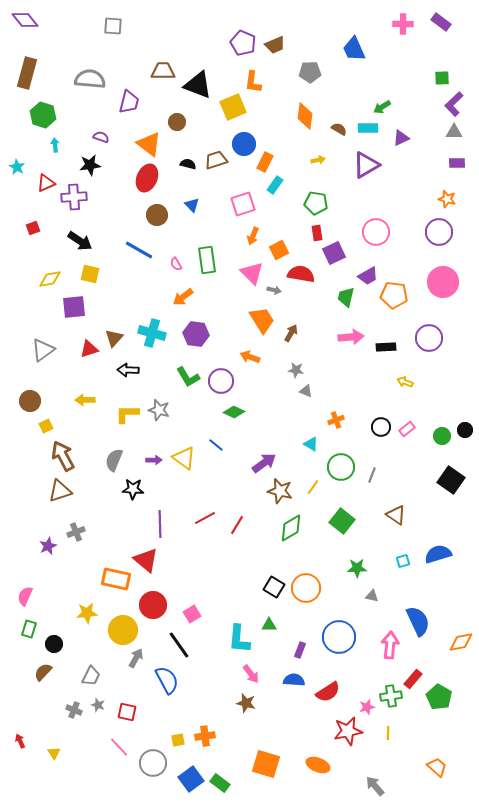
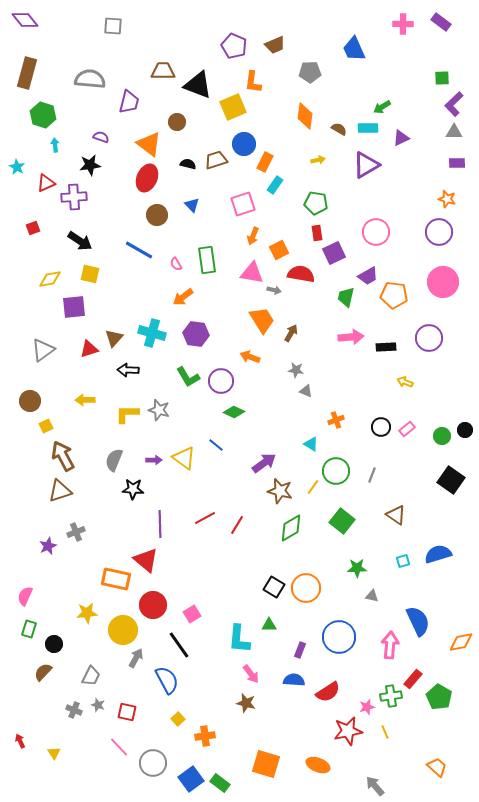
purple pentagon at (243, 43): moved 9 px left, 3 px down
pink triangle at (252, 273): rotated 35 degrees counterclockwise
green circle at (341, 467): moved 5 px left, 4 px down
yellow line at (388, 733): moved 3 px left, 1 px up; rotated 24 degrees counterclockwise
yellow square at (178, 740): moved 21 px up; rotated 32 degrees counterclockwise
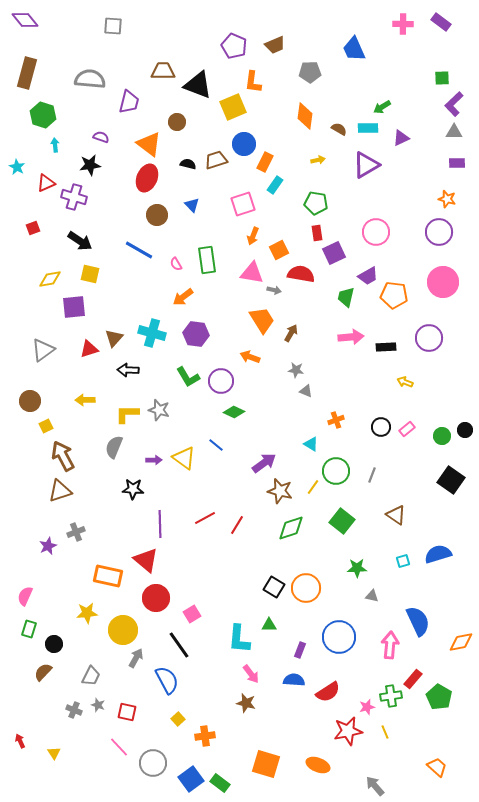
purple cross at (74, 197): rotated 20 degrees clockwise
gray semicircle at (114, 460): moved 13 px up
green diamond at (291, 528): rotated 12 degrees clockwise
orange rectangle at (116, 579): moved 8 px left, 3 px up
red circle at (153, 605): moved 3 px right, 7 px up
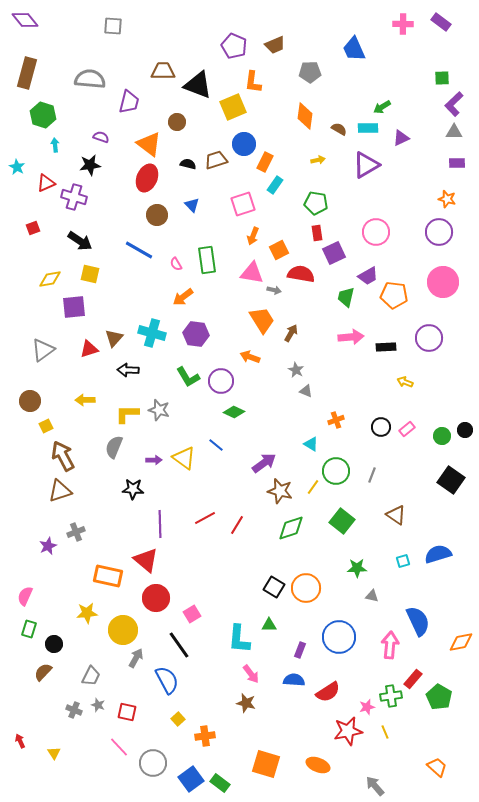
gray star at (296, 370): rotated 21 degrees clockwise
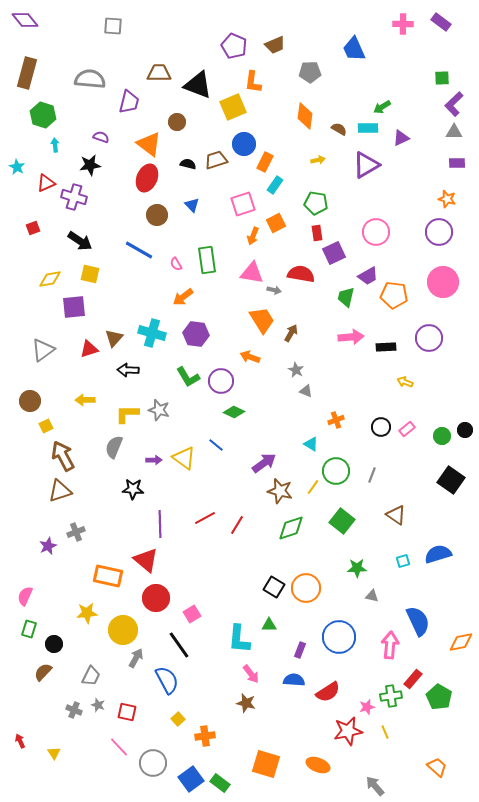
brown trapezoid at (163, 71): moved 4 px left, 2 px down
orange square at (279, 250): moved 3 px left, 27 px up
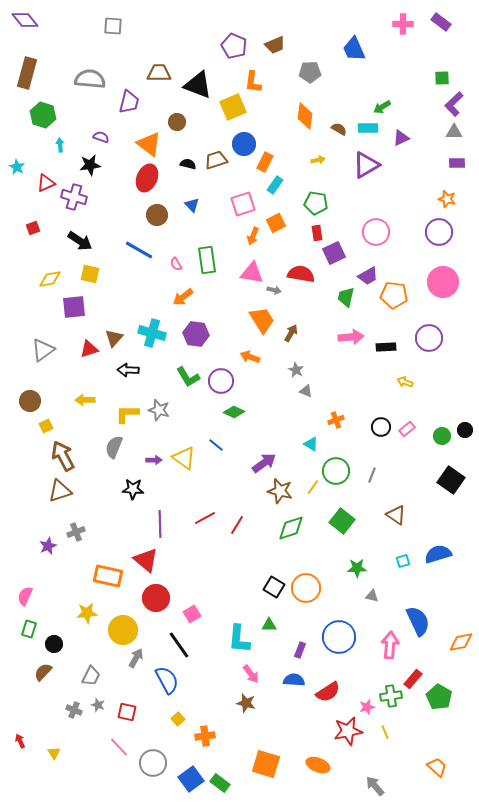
cyan arrow at (55, 145): moved 5 px right
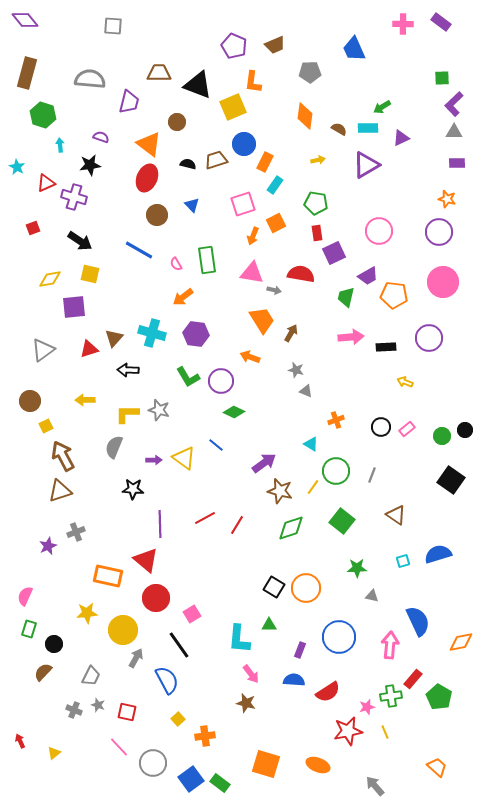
pink circle at (376, 232): moved 3 px right, 1 px up
gray star at (296, 370): rotated 14 degrees counterclockwise
yellow triangle at (54, 753): rotated 24 degrees clockwise
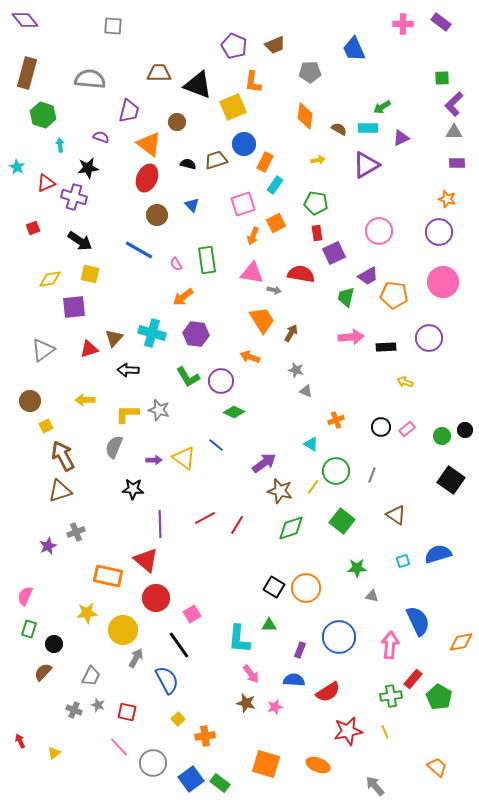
purple trapezoid at (129, 102): moved 9 px down
black star at (90, 165): moved 2 px left, 3 px down
pink star at (367, 707): moved 92 px left
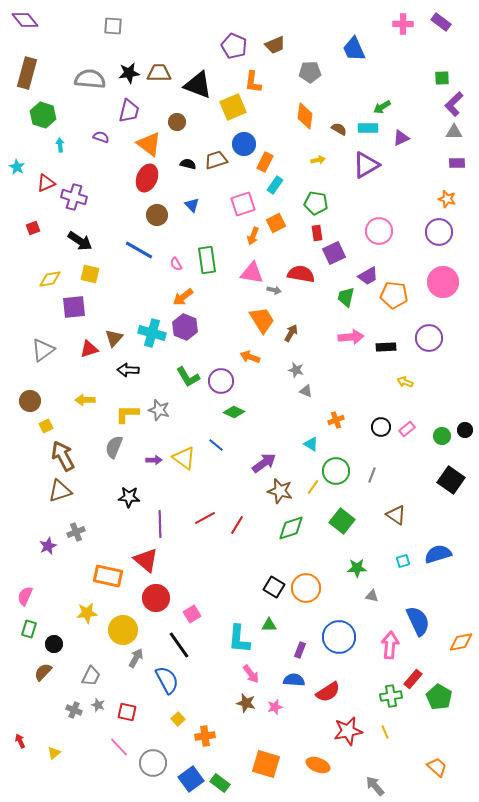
black star at (88, 168): moved 41 px right, 95 px up
purple hexagon at (196, 334): moved 11 px left, 7 px up; rotated 15 degrees clockwise
black star at (133, 489): moved 4 px left, 8 px down
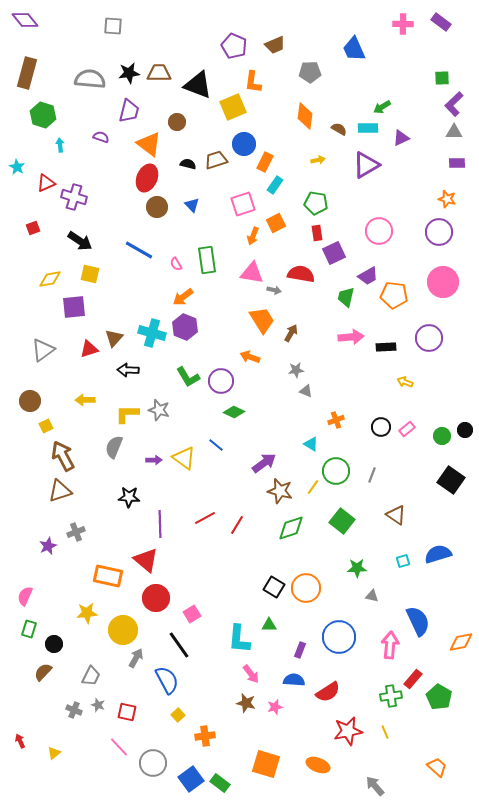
brown circle at (157, 215): moved 8 px up
gray star at (296, 370): rotated 21 degrees counterclockwise
yellow square at (178, 719): moved 4 px up
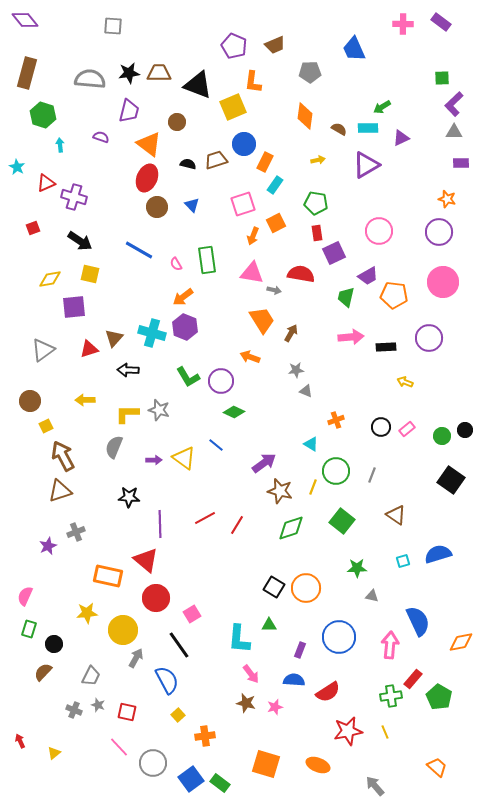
purple rectangle at (457, 163): moved 4 px right
yellow line at (313, 487): rotated 14 degrees counterclockwise
